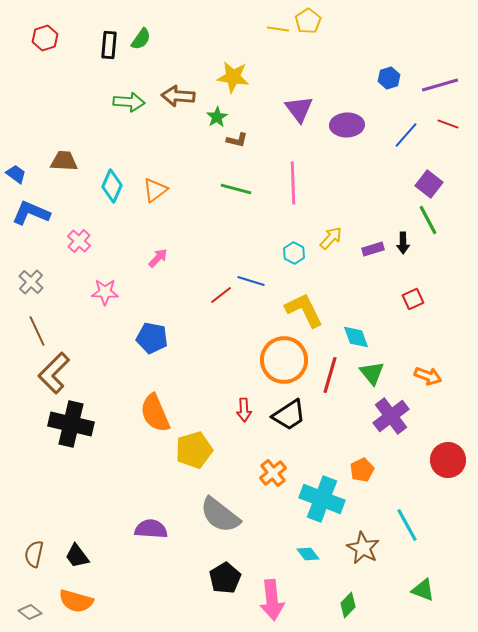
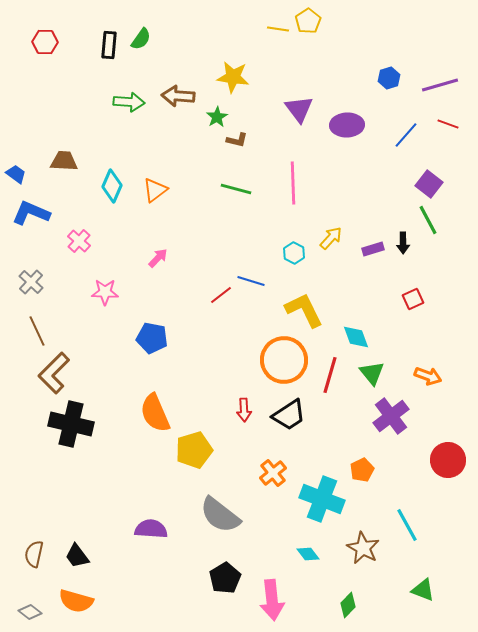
red hexagon at (45, 38): moved 4 px down; rotated 20 degrees clockwise
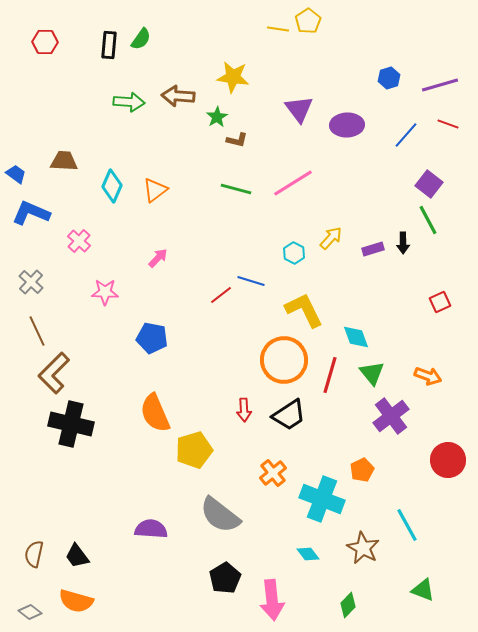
pink line at (293, 183): rotated 60 degrees clockwise
red square at (413, 299): moved 27 px right, 3 px down
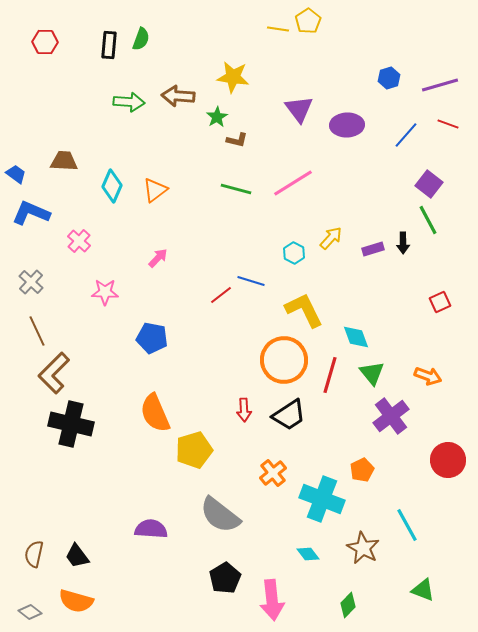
green semicircle at (141, 39): rotated 15 degrees counterclockwise
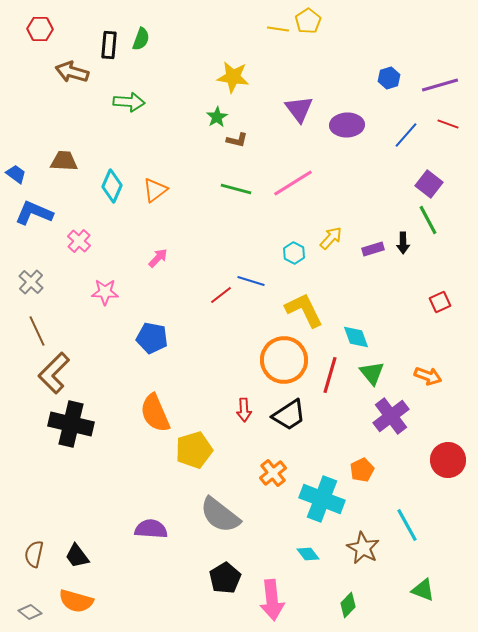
red hexagon at (45, 42): moved 5 px left, 13 px up
brown arrow at (178, 96): moved 106 px left, 24 px up; rotated 12 degrees clockwise
blue L-shape at (31, 213): moved 3 px right
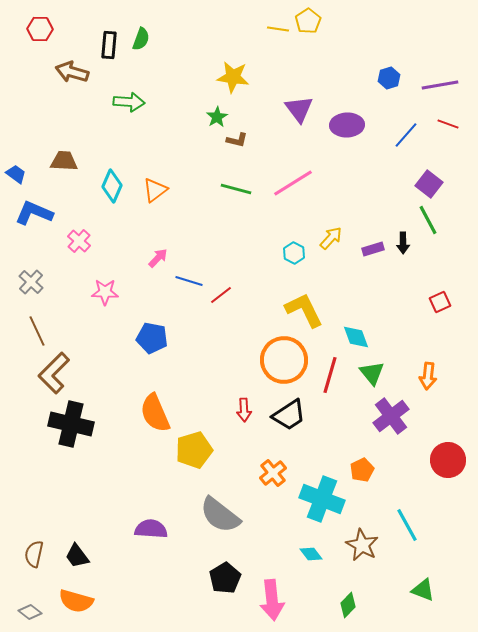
purple line at (440, 85): rotated 6 degrees clockwise
blue line at (251, 281): moved 62 px left
orange arrow at (428, 376): rotated 76 degrees clockwise
brown star at (363, 548): moved 1 px left, 3 px up
cyan diamond at (308, 554): moved 3 px right
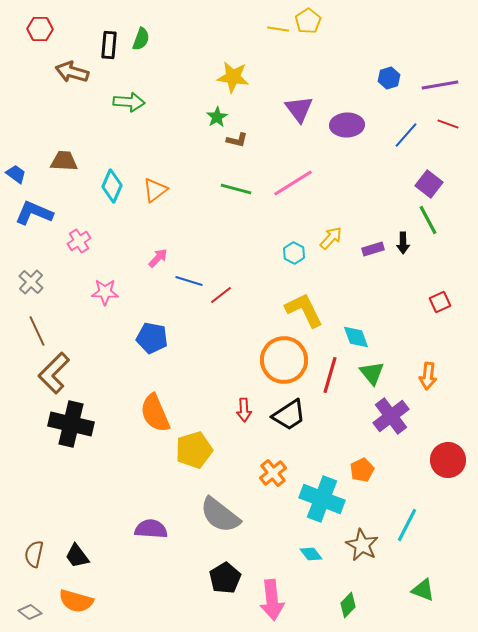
pink cross at (79, 241): rotated 15 degrees clockwise
cyan line at (407, 525): rotated 56 degrees clockwise
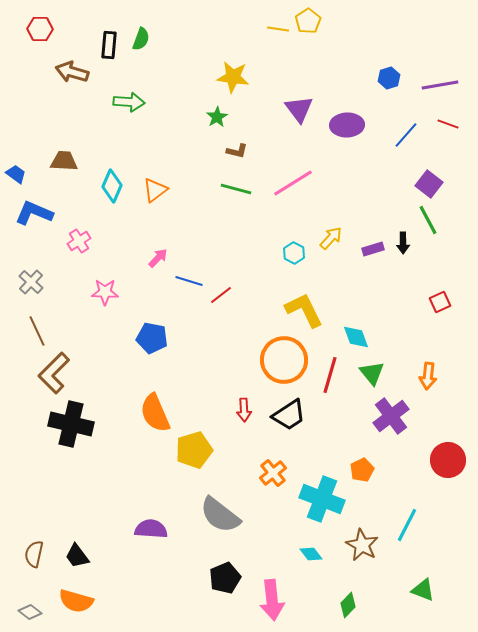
brown L-shape at (237, 140): moved 11 px down
black pentagon at (225, 578): rotated 8 degrees clockwise
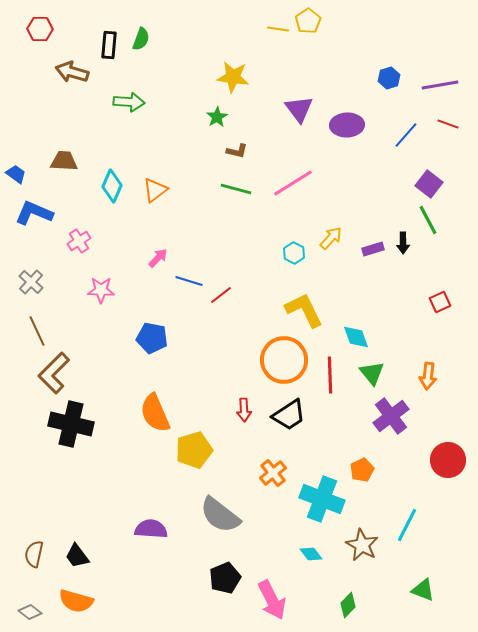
pink star at (105, 292): moved 4 px left, 2 px up
red line at (330, 375): rotated 18 degrees counterclockwise
pink arrow at (272, 600): rotated 21 degrees counterclockwise
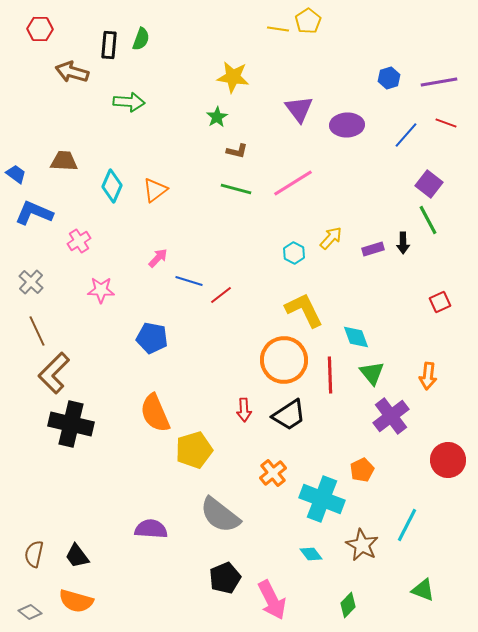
purple line at (440, 85): moved 1 px left, 3 px up
red line at (448, 124): moved 2 px left, 1 px up
